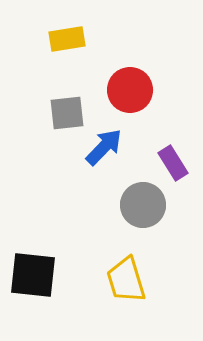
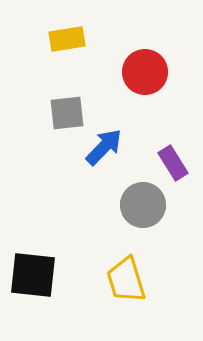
red circle: moved 15 px right, 18 px up
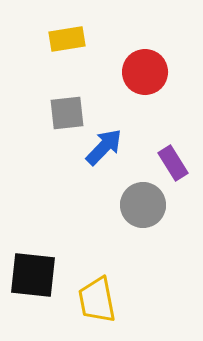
yellow trapezoid: moved 29 px left, 20 px down; rotated 6 degrees clockwise
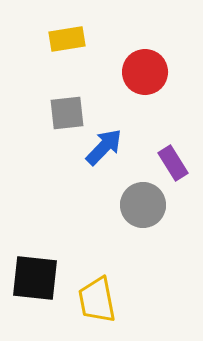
black square: moved 2 px right, 3 px down
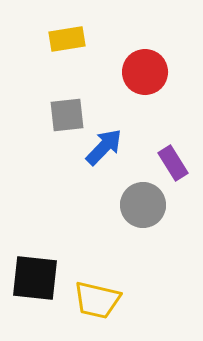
gray square: moved 2 px down
yellow trapezoid: rotated 66 degrees counterclockwise
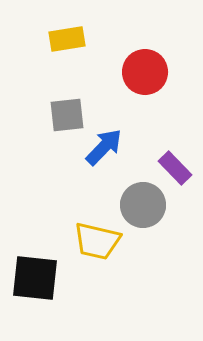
purple rectangle: moved 2 px right, 5 px down; rotated 12 degrees counterclockwise
yellow trapezoid: moved 59 px up
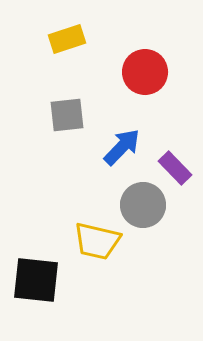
yellow rectangle: rotated 9 degrees counterclockwise
blue arrow: moved 18 px right
black square: moved 1 px right, 2 px down
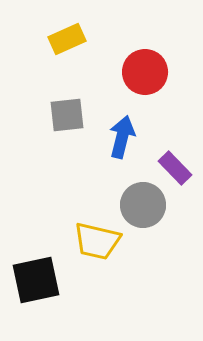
yellow rectangle: rotated 6 degrees counterclockwise
blue arrow: moved 10 px up; rotated 30 degrees counterclockwise
black square: rotated 18 degrees counterclockwise
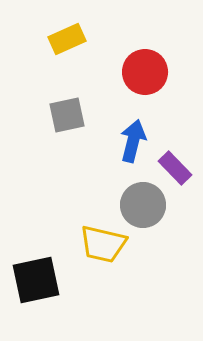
gray square: rotated 6 degrees counterclockwise
blue arrow: moved 11 px right, 4 px down
yellow trapezoid: moved 6 px right, 3 px down
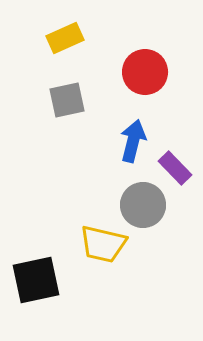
yellow rectangle: moved 2 px left, 1 px up
gray square: moved 15 px up
